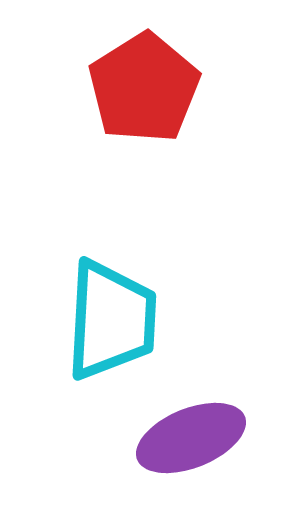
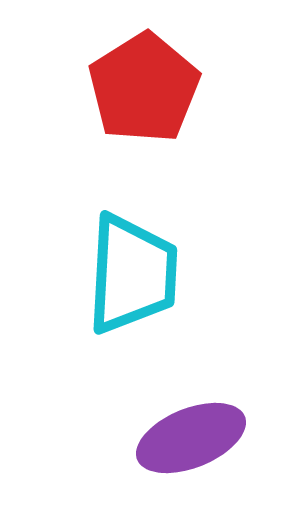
cyan trapezoid: moved 21 px right, 46 px up
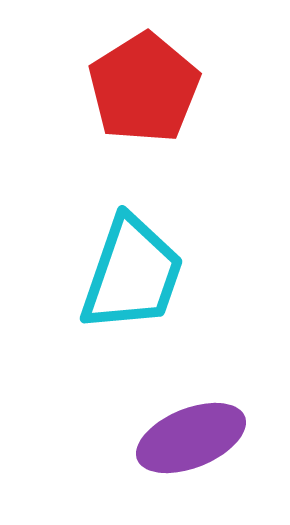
cyan trapezoid: rotated 16 degrees clockwise
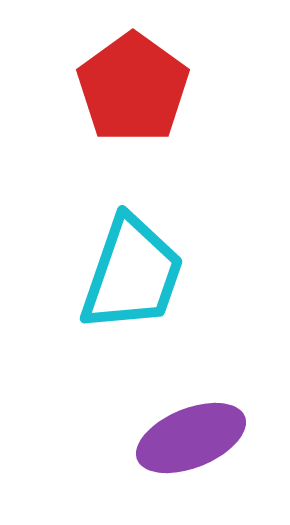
red pentagon: moved 11 px left; rotated 4 degrees counterclockwise
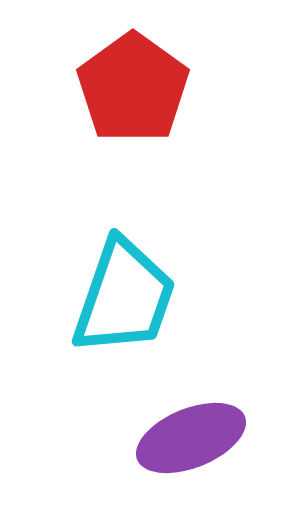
cyan trapezoid: moved 8 px left, 23 px down
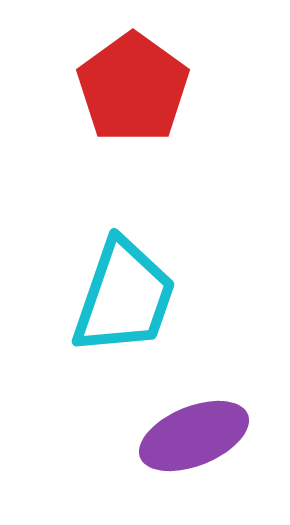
purple ellipse: moved 3 px right, 2 px up
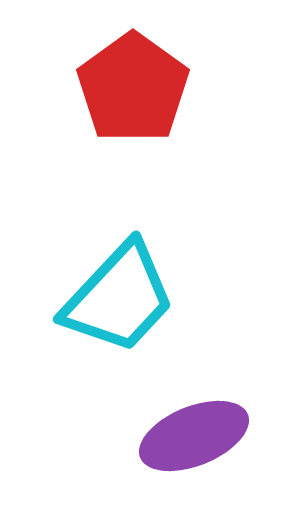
cyan trapezoid: moved 5 px left, 1 px down; rotated 24 degrees clockwise
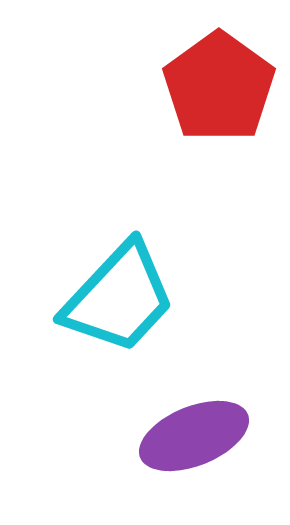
red pentagon: moved 86 px right, 1 px up
